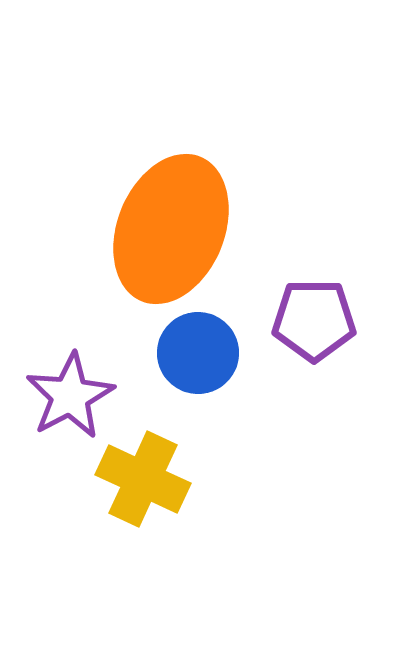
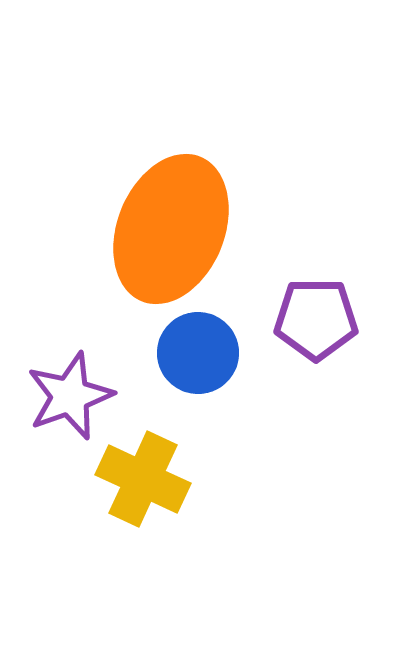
purple pentagon: moved 2 px right, 1 px up
purple star: rotated 8 degrees clockwise
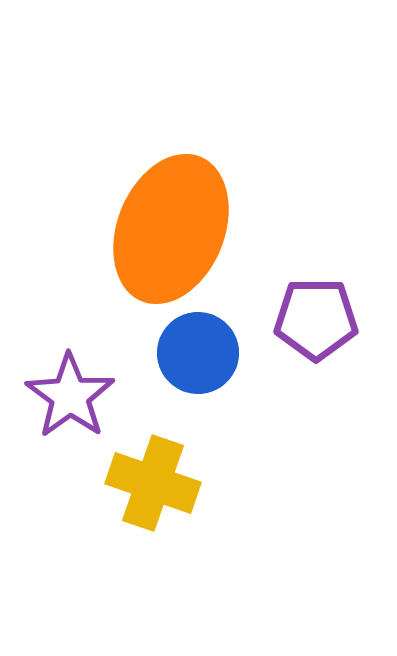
purple star: rotated 16 degrees counterclockwise
yellow cross: moved 10 px right, 4 px down; rotated 6 degrees counterclockwise
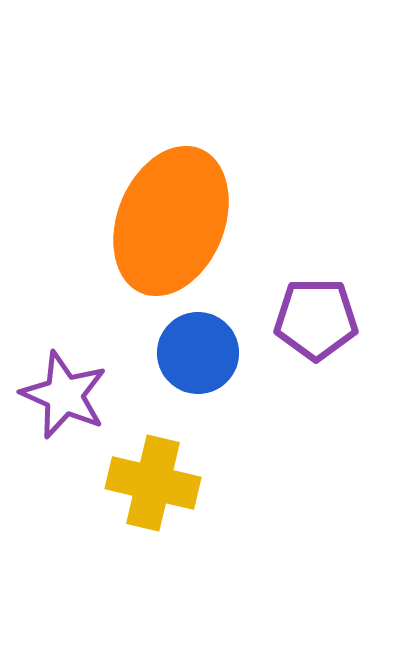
orange ellipse: moved 8 px up
purple star: moved 6 px left, 1 px up; rotated 12 degrees counterclockwise
yellow cross: rotated 6 degrees counterclockwise
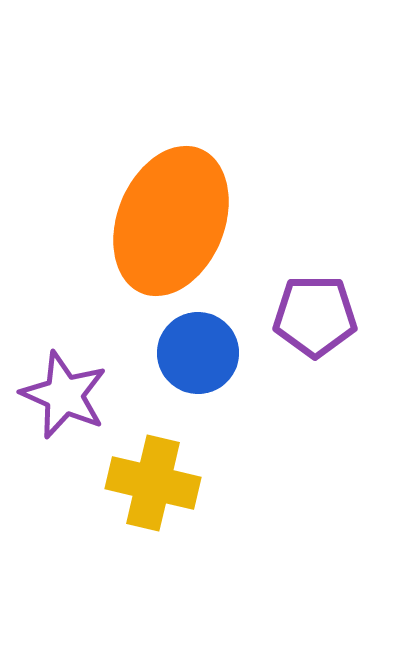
purple pentagon: moved 1 px left, 3 px up
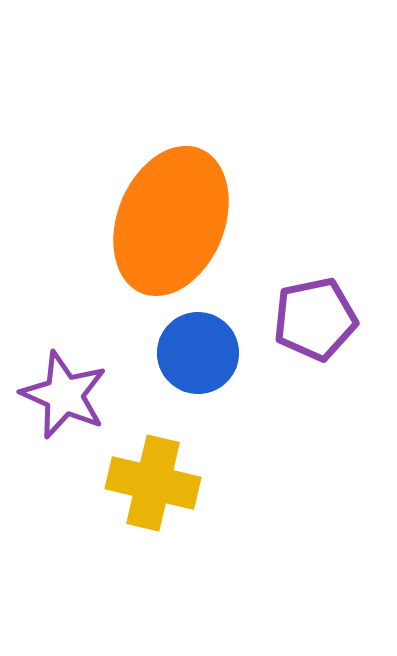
purple pentagon: moved 3 px down; rotated 12 degrees counterclockwise
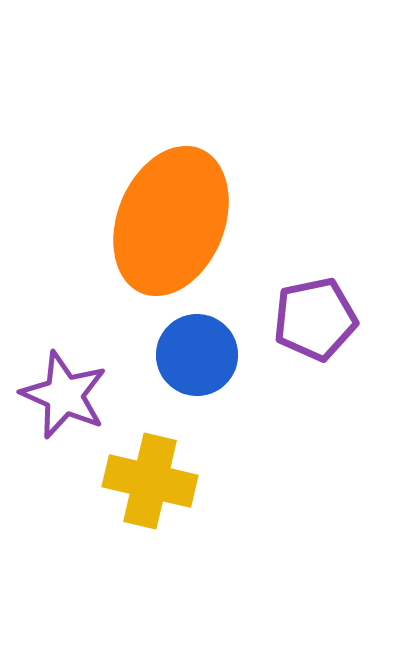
blue circle: moved 1 px left, 2 px down
yellow cross: moved 3 px left, 2 px up
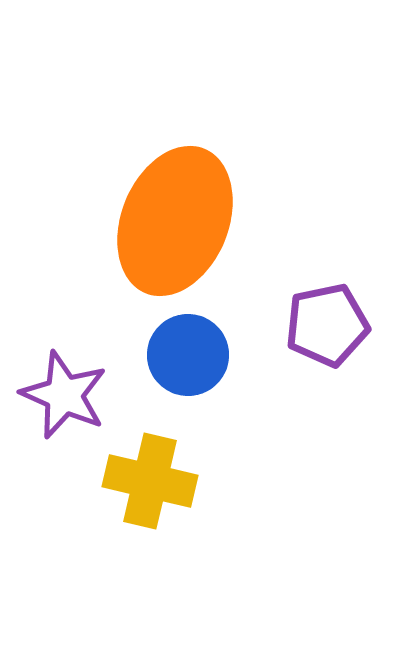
orange ellipse: moved 4 px right
purple pentagon: moved 12 px right, 6 px down
blue circle: moved 9 px left
